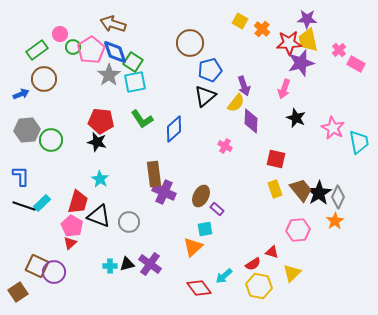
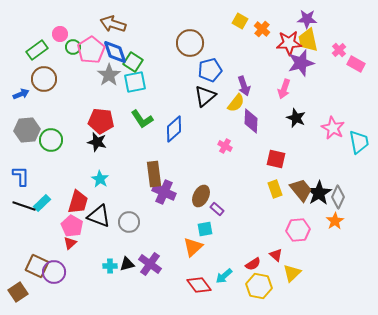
red triangle at (272, 252): moved 4 px right, 3 px down; rotated 24 degrees clockwise
red diamond at (199, 288): moved 3 px up
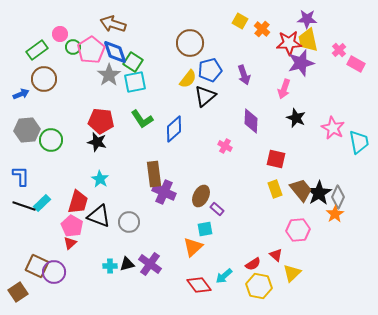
purple arrow at (244, 86): moved 11 px up
yellow semicircle at (236, 103): moved 48 px left, 24 px up
orange star at (335, 221): moved 7 px up
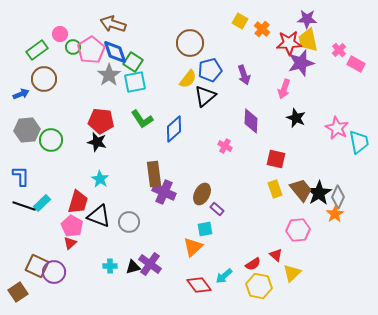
pink star at (333, 128): moved 4 px right
brown ellipse at (201, 196): moved 1 px right, 2 px up
black triangle at (127, 264): moved 6 px right, 3 px down
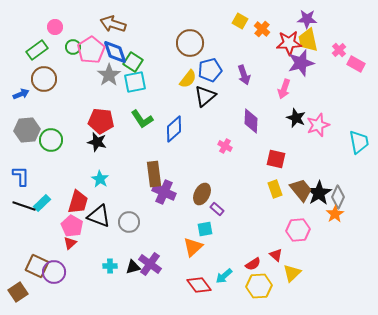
pink circle at (60, 34): moved 5 px left, 7 px up
pink star at (337, 128): moved 19 px left, 3 px up; rotated 25 degrees clockwise
yellow hexagon at (259, 286): rotated 15 degrees counterclockwise
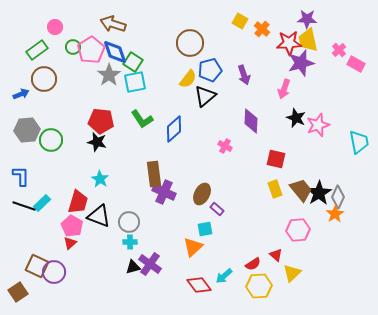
cyan cross at (110, 266): moved 20 px right, 24 px up
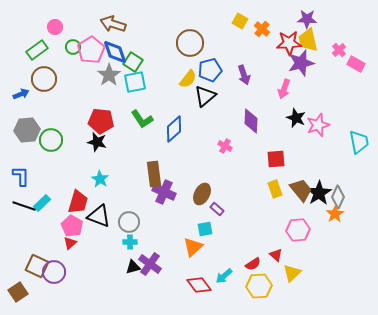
red square at (276, 159): rotated 18 degrees counterclockwise
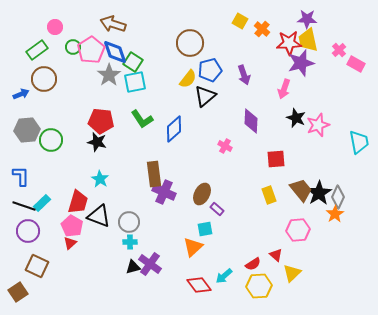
yellow rectangle at (275, 189): moved 6 px left, 6 px down
purple circle at (54, 272): moved 26 px left, 41 px up
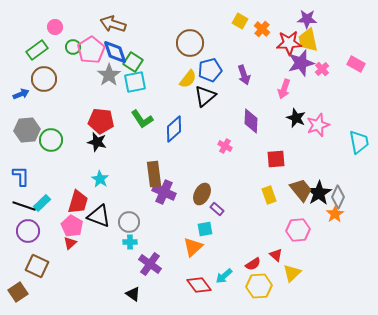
pink cross at (339, 50): moved 17 px left, 19 px down
black triangle at (133, 267): moved 27 px down; rotated 49 degrees clockwise
